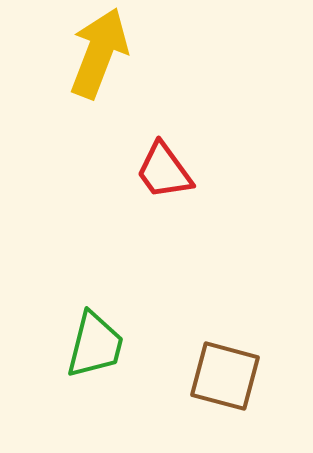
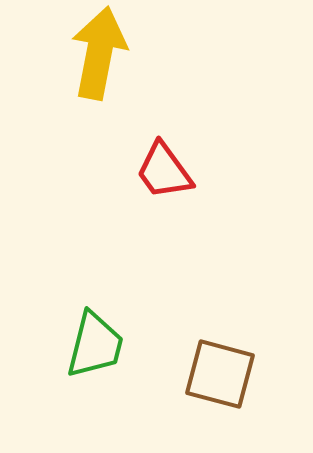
yellow arrow: rotated 10 degrees counterclockwise
brown square: moved 5 px left, 2 px up
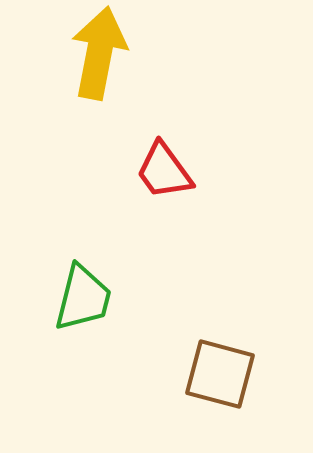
green trapezoid: moved 12 px left, 47 px up
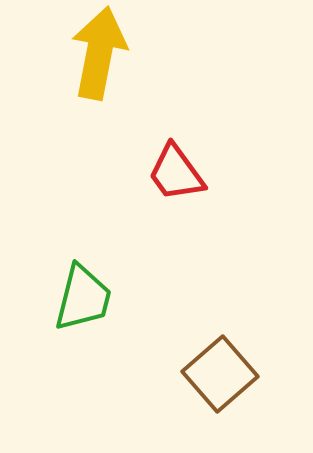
red trapezoid: moved 12 px right, 2 px down
brown square: rotated 34 degrees clockwise
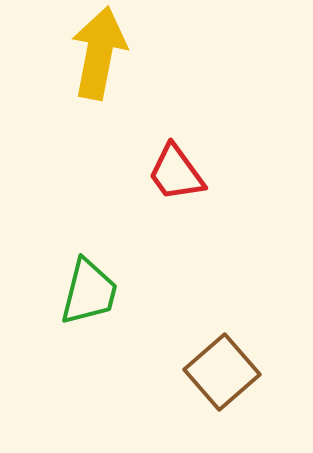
green trapezoid: moved 6 px right, 6 px up
brown square: moved 2 px right, 2 px up
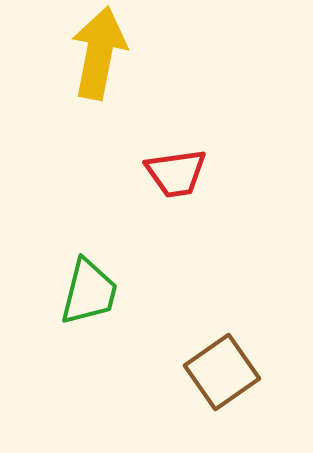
red trapezoid: rotated 62 degrees counterclockwise
brown square: rotated 6 degrees clockwise
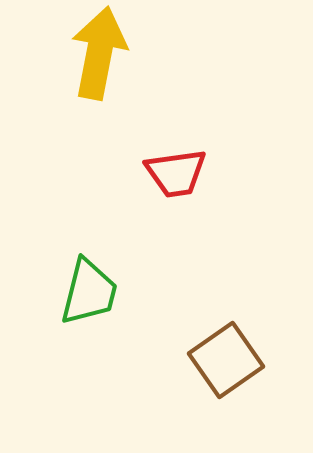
brown square: moved 4 px right, 12 px up
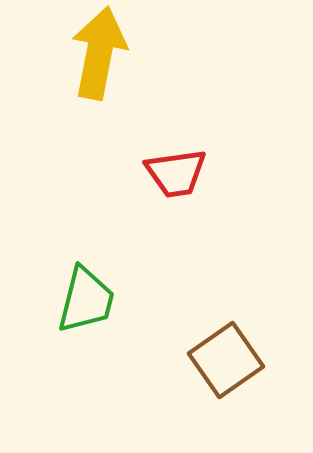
green trapezoid: moved 3 px left, 8 px down
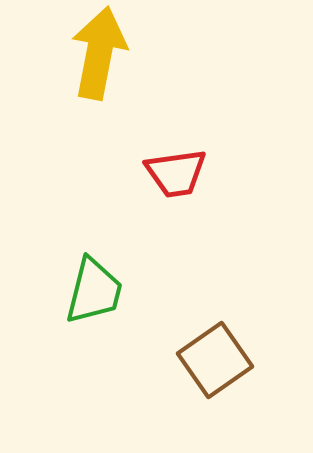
green trapezoid: moved 8 px right, 9 px up
brown square: moved 11 px left
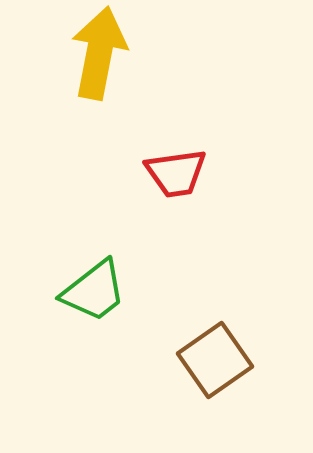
green trapezoid: rotated 38 degrees clockwise
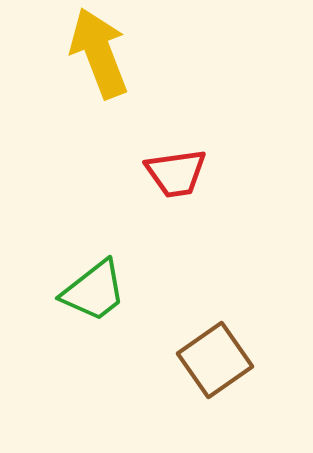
yellow arrow: rotated 32 degrees counterclockwise
